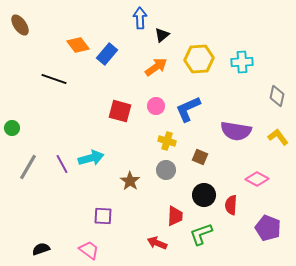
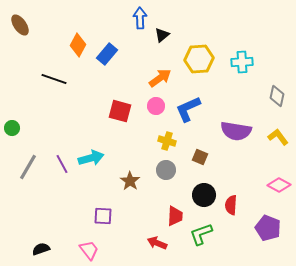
orange diamond: rotated 65 degrees clockwise
orange arrow: moved 4 px right, 11 px down
pink diamond: moved 22 px right, 6 px down
pink trapezoid: rotated 15 degrees clockwise
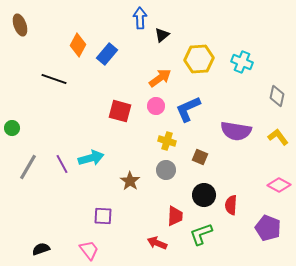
brown ellipse: rotated 15 degrees clockwise
cyan cross: rotated 25 degrees clockwise
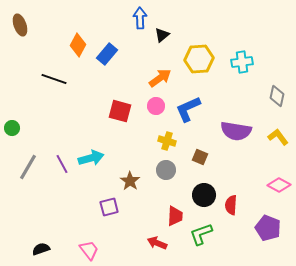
cyan cross: rotated 30 degrees counterclockwise
purple square: moved 6 px right, 9 px up; rotated 18 degrees counterclockwise
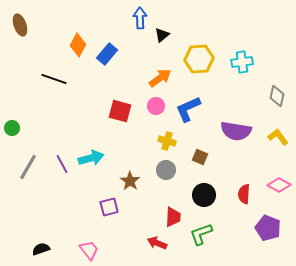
red semicircle: moved 13 px right, 11 px up
red trapezoid: moved 2 px left, 1 px down
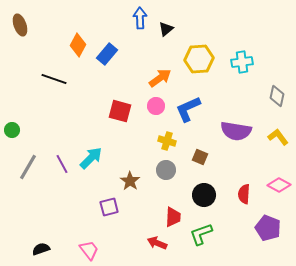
black triangle: moved 4 px right, 6 px up
green circle: moved 2 px down
cyan arrow: rotated 30 degrees counterclockwise
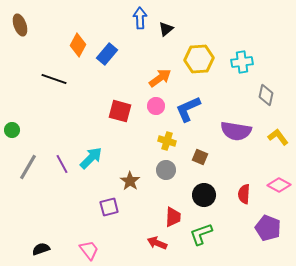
gray diamond: moved 11 px left, 1 px up
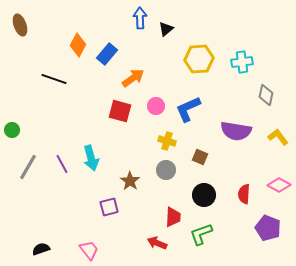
orange arrow: moved 27 px left
cyan arrow: rotated 120 degrees clockwise
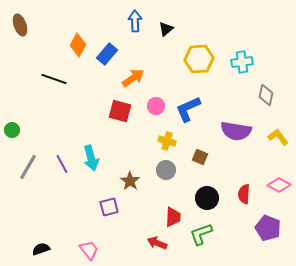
blue arrow: moved 5 px left, 3 px down
black circle: moved 3 px right, 3 px down
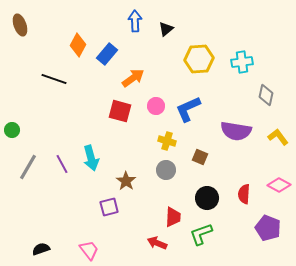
brown star: moved 4 px left
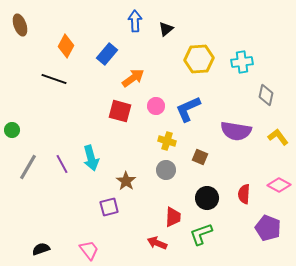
orange diamond: moved 12 px left, 1 px down
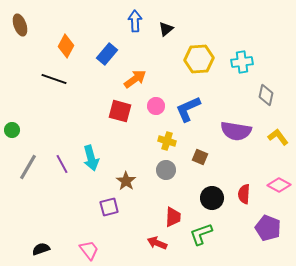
orange arrow: moved 2 px right, 1 px down
black circle: moved 5 px right
